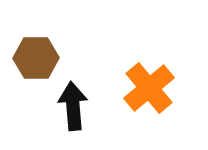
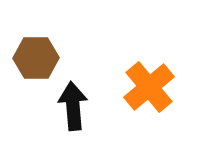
orange cross: moved 1 px up
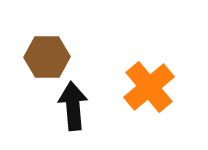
brown hexagon: moved 11 px right, 1 px up
